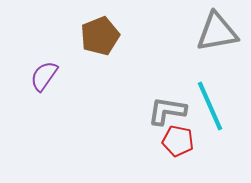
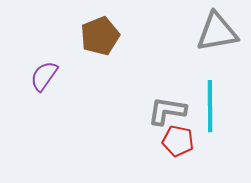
cyan line: rotated 24 degrees clockwise
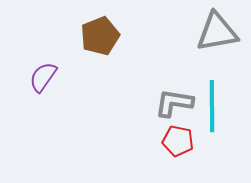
purple semicircle: moved 1 px left, 1 px down
cyan line: moved 2 px right
gray L-shape: moved 7 px right, 8 px up
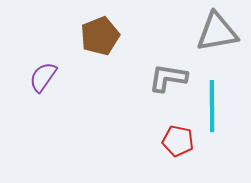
gray L-shape: moved 6 px left, 25 px up
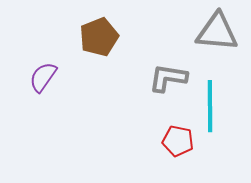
gray triangle: rotated 15 degrees clockwise
brown pentagon: moved 1 px left, 1 px down
cyan line: moved 2 px left
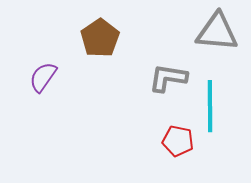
brown pentagon: moved 1 px right, 1 px down; rotated 12 degrees counterclockwise
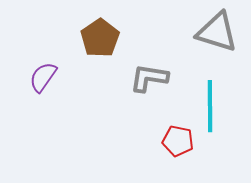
gray triangle: rotated 12 degrees clockwise
gray L-shape: moved 19 px left
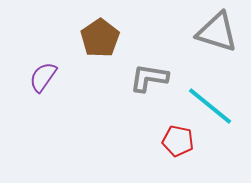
cyan line: rotated 51 degrees counterclockwise
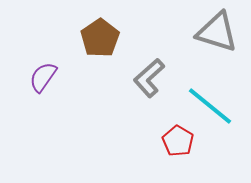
gray L-shape: rotated 51 degrees counterclockwise
red pentagon: rotated 20 degrees clockwise
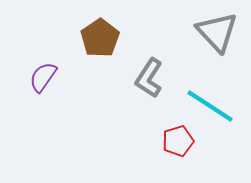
gray triangle: rotated 30 degrees clockwise
gray L-shape: rotated 15 degrees counterclockwise
cyan line: rotated 6 degrees counterclockwise
red pentagon: rotated 24 degrees clockwise
